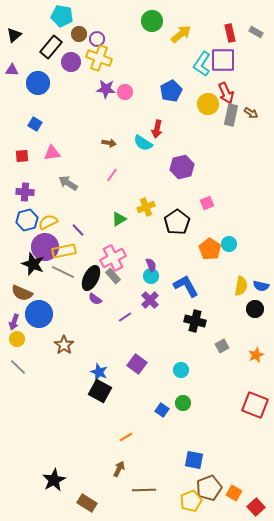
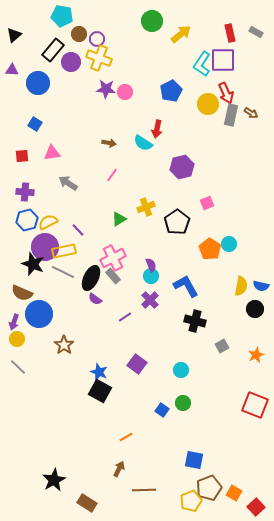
black rectangle at (51, 47): moved 2 px right, 3 px down
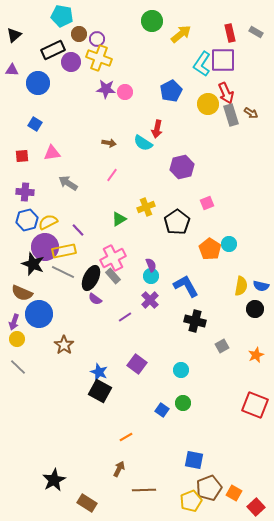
black rectangle at (53, 50): rotated 25 degrees clockwise
gray rectangle at (231, 115): rotated 30 degrees counterclockwise
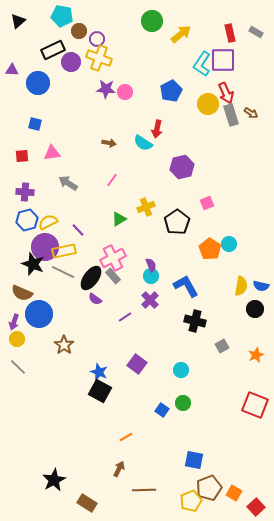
brown circle at (79, 34): moved 3 px up
black triangle at (14, 35): moved 4 px right, 14 px up
blue square at (35, 124): rotated 16 degrees counterclockwise
pink line at (112, 175): moved 5 px down
black ellipse at (91, 278): rotated 10 degrees clockwise
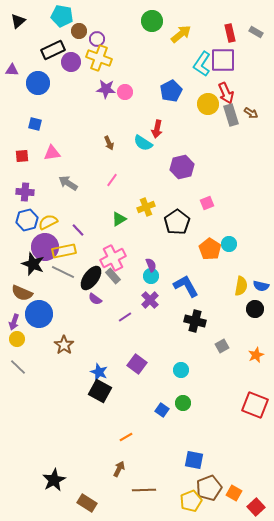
brown arrow at (109, 143): rotated 56 degrees clockwise
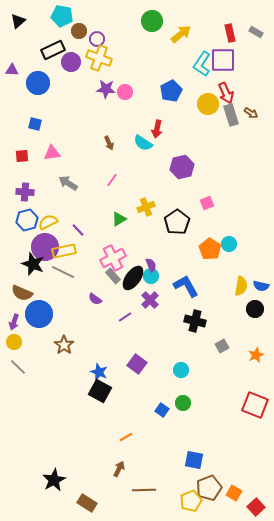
black ellipse at (91, 278): moved 42 px right
yellow circle at (17, 339): moved 3 px left, 3 px down
